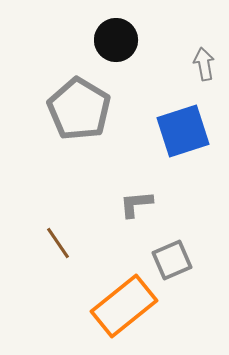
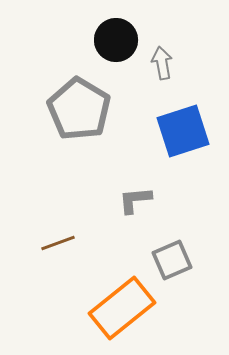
gray arrow: moved 42 px left, 1 px up
gray L-shape: moved 1 px left, 4 px up
brown line: rotated 76 degrees counterclockwise
orange rectangle: moved 2 px left, 2 px down
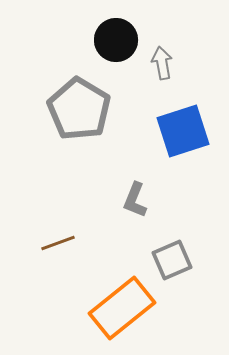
gray L-shape: rotated 63 degrees counterclockwise
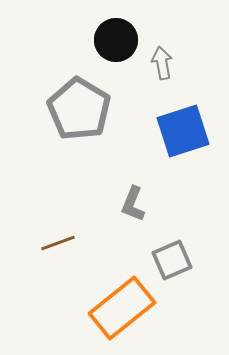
gray L-shape: moved 2 px left, 4 px down
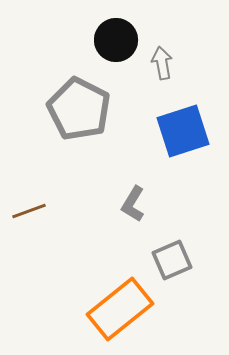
gray pentagon: rotated 4 degrees counterclockwise
gray L-shape: rotated 9 degrees clockwise
brown line: moved 29 px left, 32 px up
orange rectangle: moved 2 px left, 1 px down
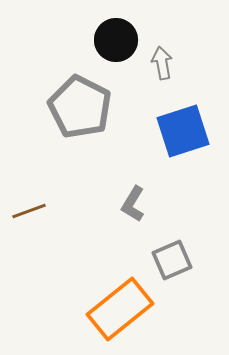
gray pentagon: moved 1 px right, 2 px up
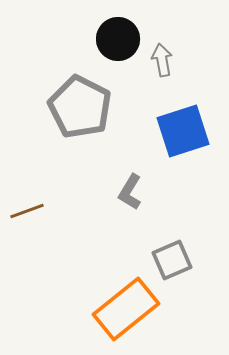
black circle: moved 2 px right, 1 px up
gray arrow: moved 3 px up
gray L-shape: moved 3 px left, 12 px up
brown line: moved 2 px left
orange rectangle: moved 6 px right
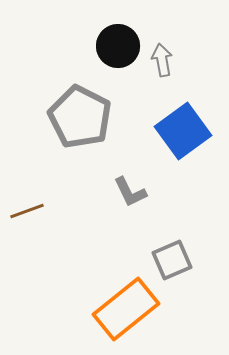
black circle: moved 7 px down
gray pentagon: moved 10 px down
blue square: rotated 18 degrees counterclockwise
gray L-shape: rotated 57 degrees counterclockwise
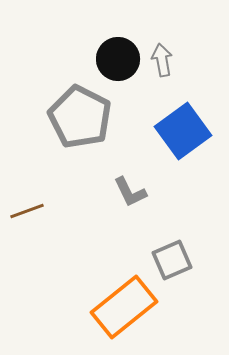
black circle: moved 13 px down
orange rectangle: moved 2 px left, 2 px up
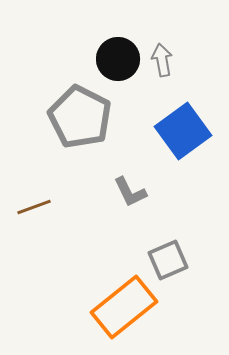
brown line: moved 7 px right, 4 px up
gray square: moved 4 px left
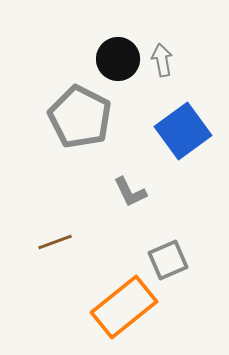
brown line: moved 21 px right, 35 px down
